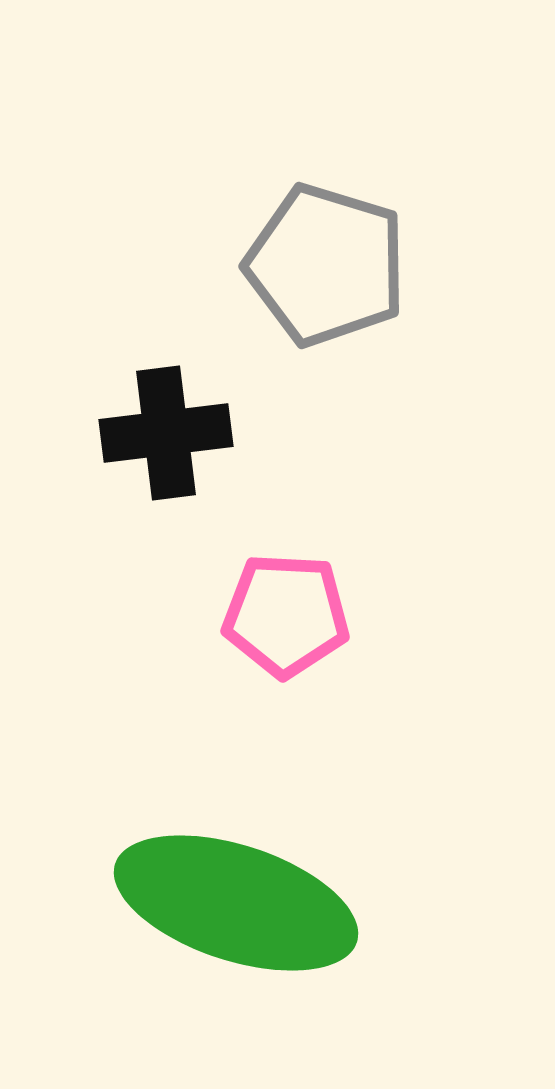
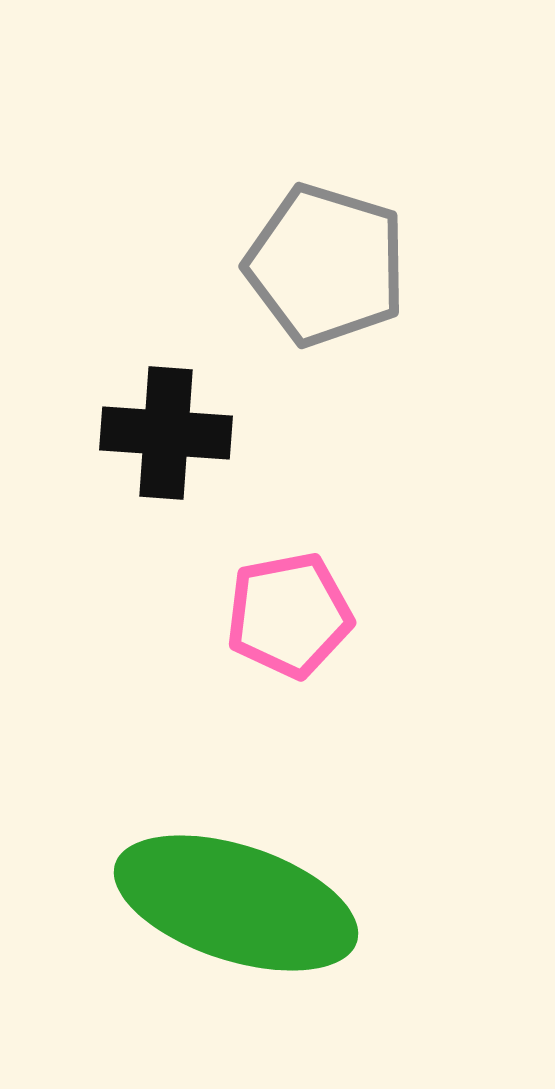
black cross: rotated 11 degrees clockwise
pink pentagon: moved 3 px right; rotated 14 degrees counterclockwise
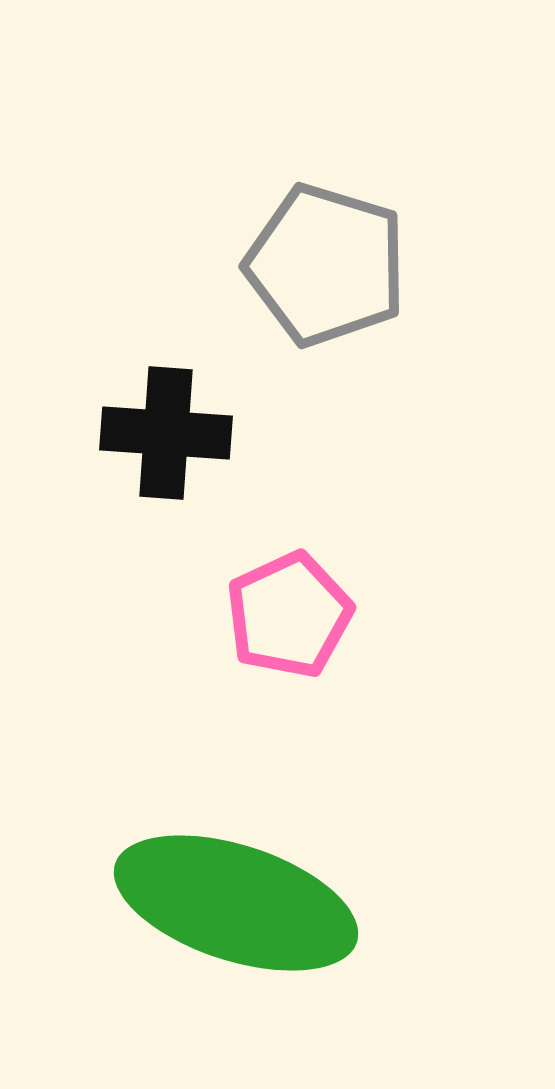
pink pentagon: rotated 14 degrees counterclockwise
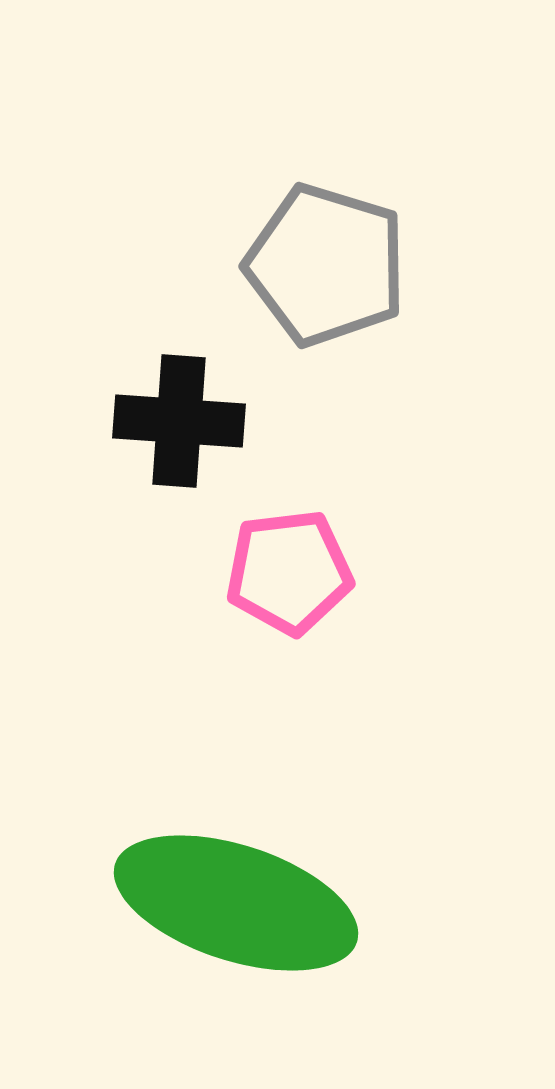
black cross: moved 13 px right, 12 px up
pink pentagon: moved 43 px up; rotated 18 degrees clockwise
